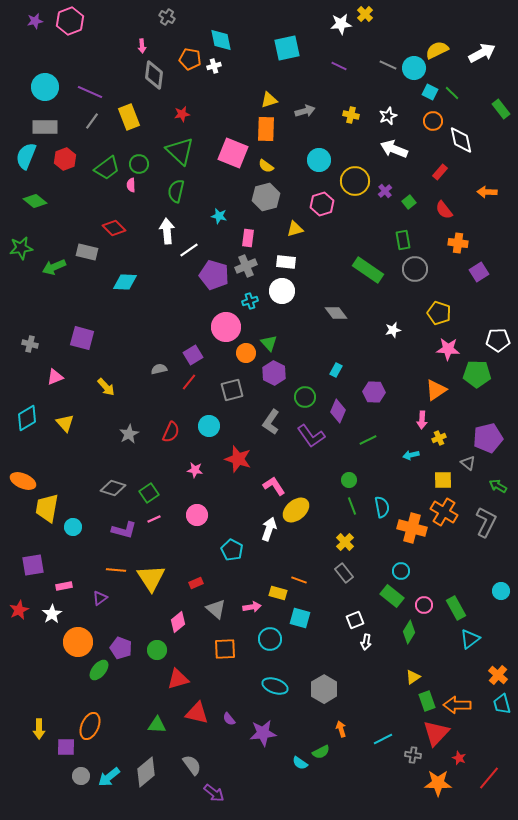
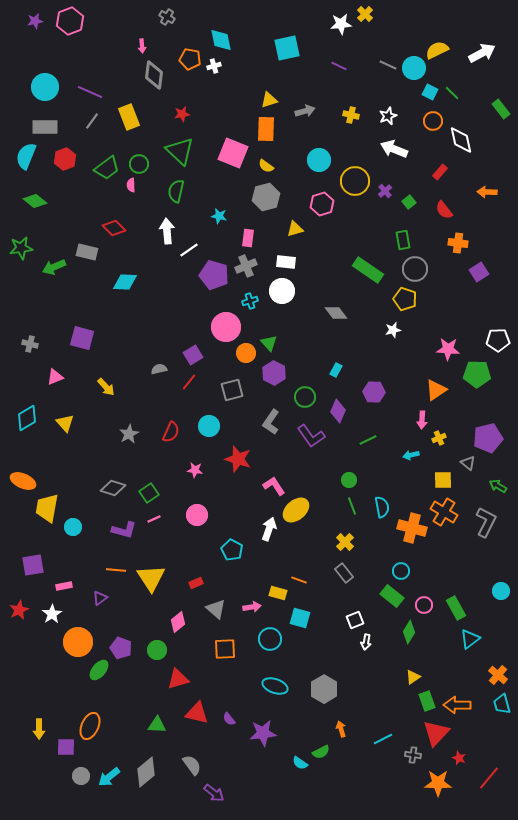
yellow pentagon at (439, 313): moved 34 px left, 14 px up
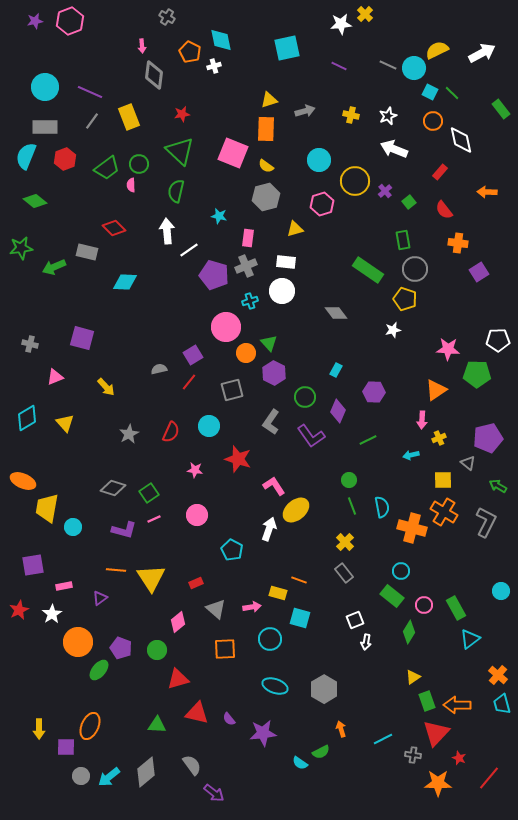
orange pentagon at (190, 59): moved 7 px up; rotated 15 degrees clockwise
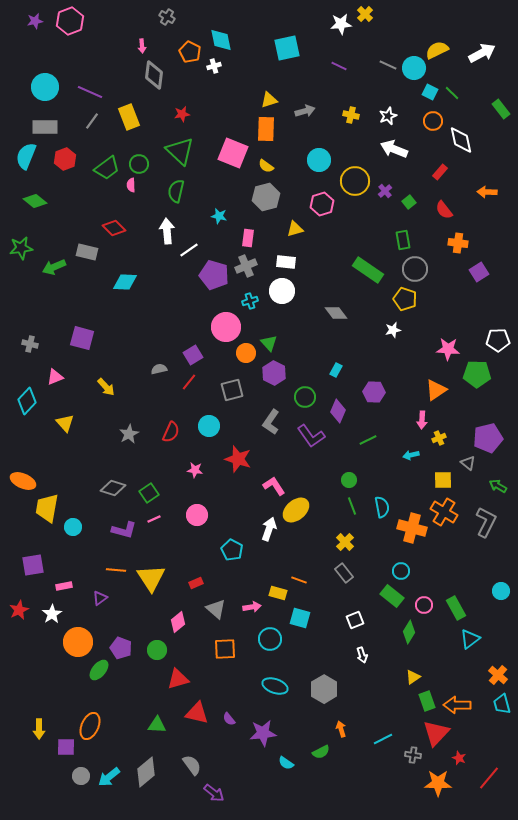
cyan diamond at (27, 418): moved 17 px up; rotated 16 degrees counterclockwise
white arrow at (366, 642): moved 4 px left, 13 px down; rotated 28 degrees counterclockwise
cyan semicircle at (300, 763): moved 14 px left
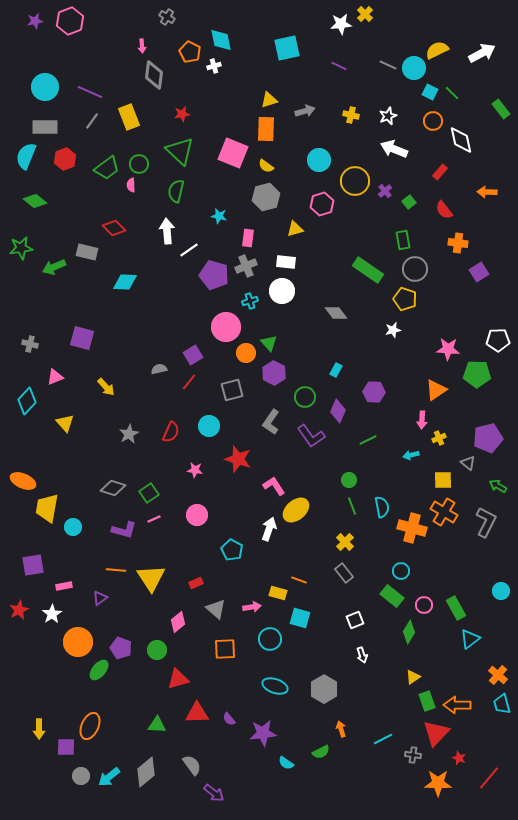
red triangle at (197, 713): rotated 15 degrees counterclockwise
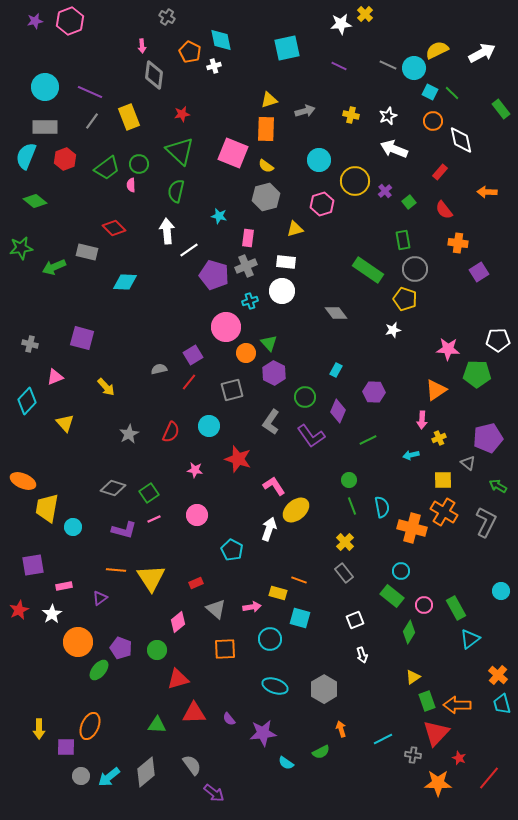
red triangle at (197, 713): moved 3 px left
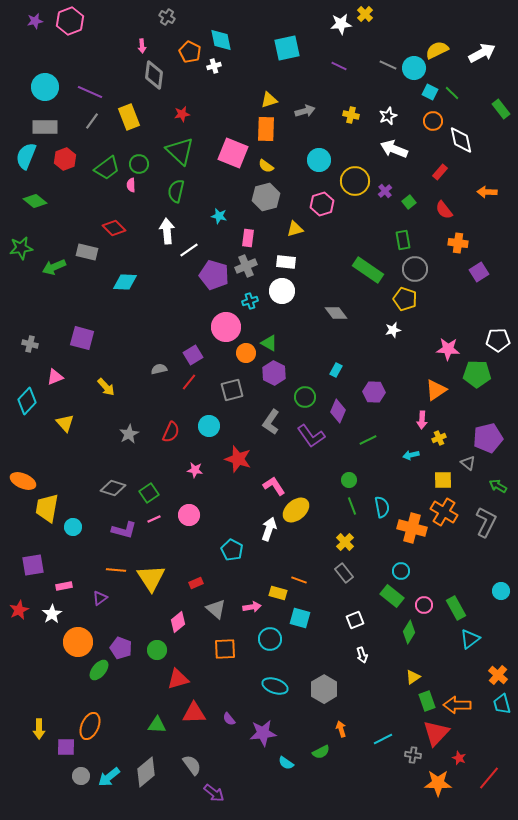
green triangle at (269, 343): rotated 18 degrees counterclockwise
pink circle at (197, 515): moved 8 px left
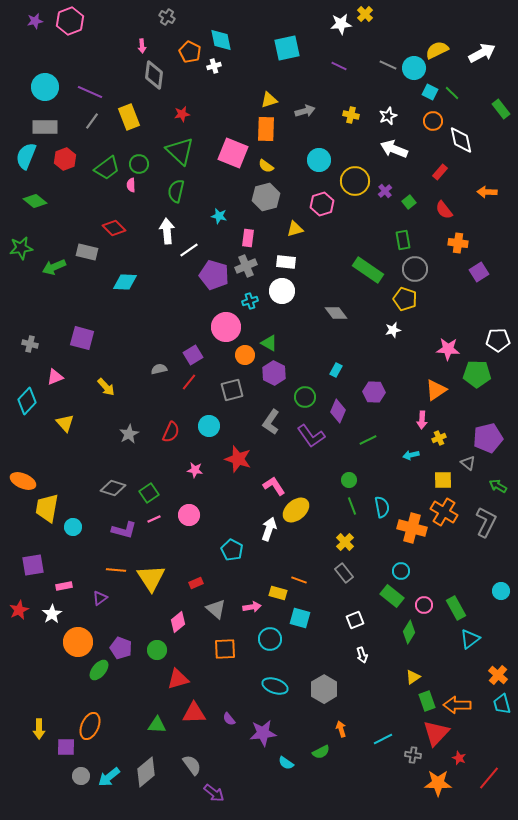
orange circle at (246, 353): moved 1 px left, 2 px down
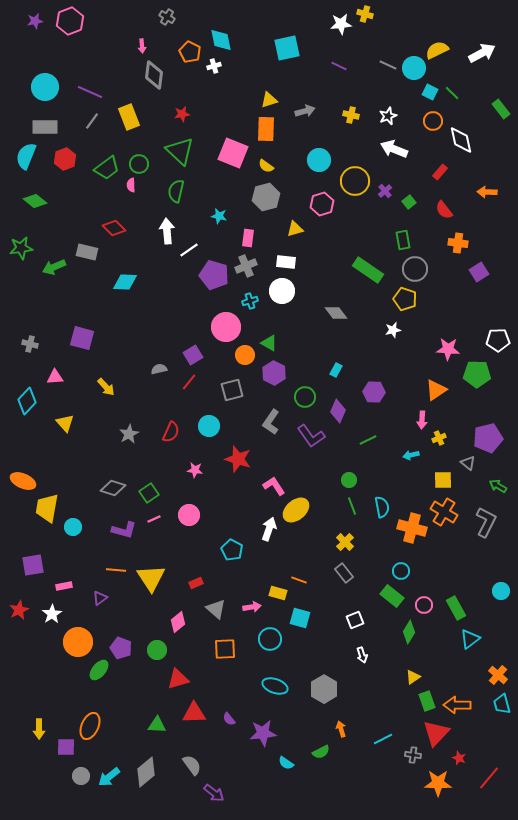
yellow cross at (365, 14): rotated 28 degrees counterclockwise
pink triangle at (55, 377): rotated 18 degrees clockwise
